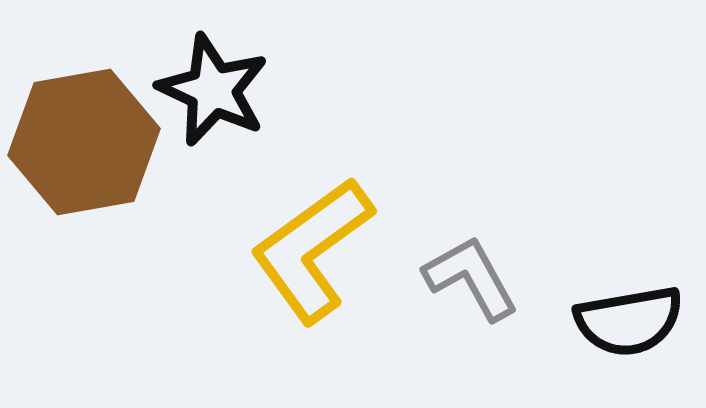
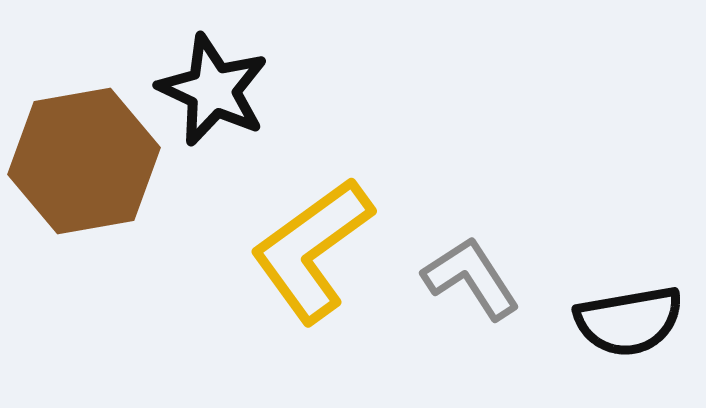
brown hexagon: moved 19 px down
gray L-shape: rotated 4 degrees counterclockwise
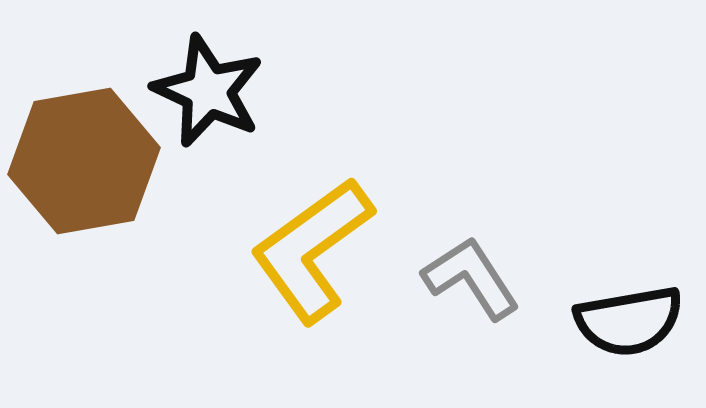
black star: moved 5 px left, 1 px down
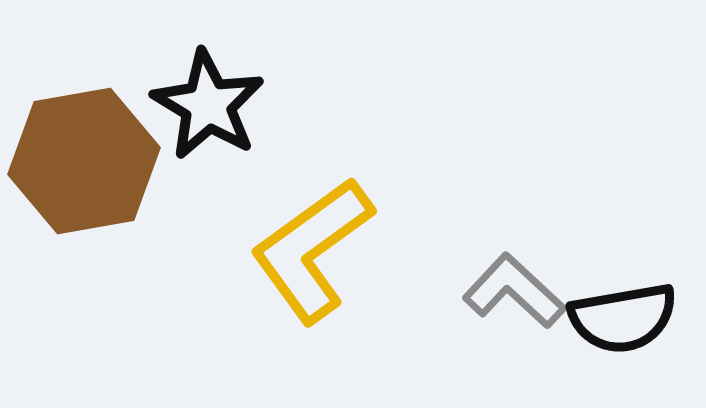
black star: moved 14 px down; rotated 6 degrees clockwise
gray L-shape: moved 43 px right, 13 px down; rotated 14 degrees counterclockwise
black semicircle: moved 6 px left, 3 px up
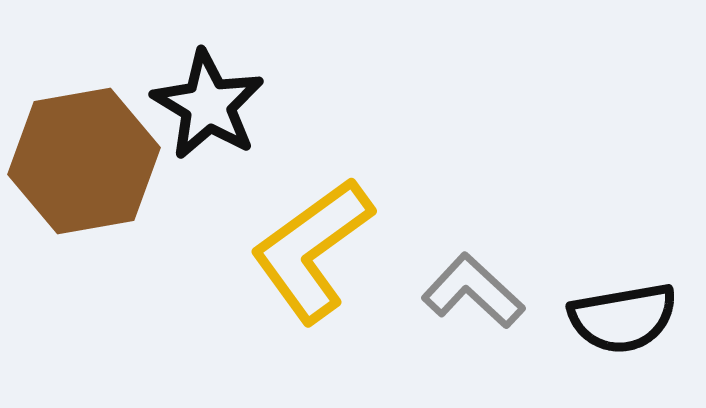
gray L-shape: moved 41 px left
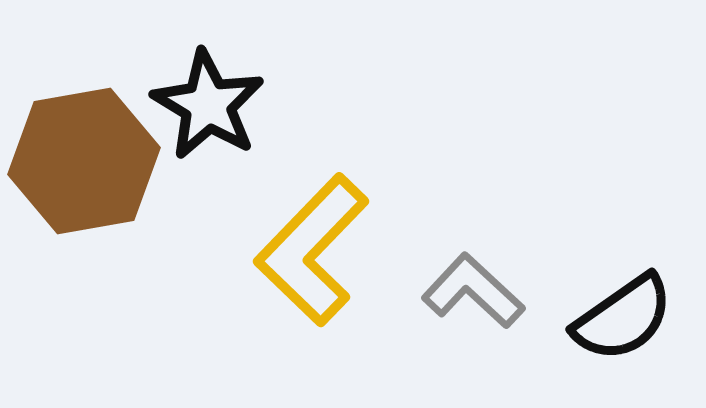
yellow L-shape: rotated 10 degrees counterclockwise
black semicircle: rotated 25 degrees counterclockwise
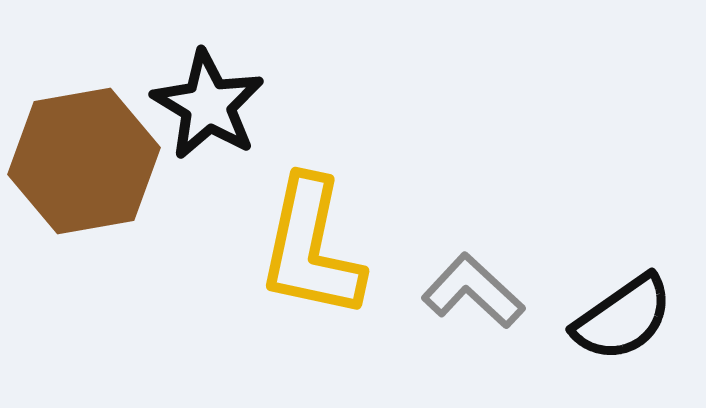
yellow L-shape: moved 1 px left, 2 px up; rotated 32 degrees counterclockwise
